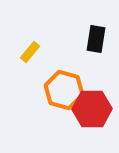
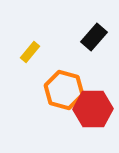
black rectangle: moved 2 px left, 2 px up; rotated 32 degrees clockwise
red hexagon: moved 1 px right
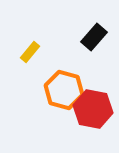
red hexagon: rotated 12 degrees clockwise
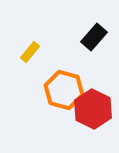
red hexagon: rotated 15 degrees clockwise
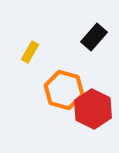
yellow rectangle: rotated 10 degrees counterclockwise
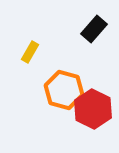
black rectangle: moved 8 px up
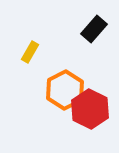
orange hexagon: moved 1 px right; rotated 18 degrees clockwise
red hexagon: moved 3 px left
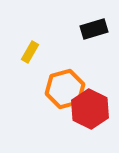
black rectangle: rotated 32 degrees clockwise
orange hexagon: moved 1 px up; rotated 12 degrees clockwise
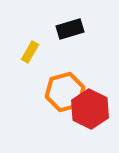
black rectangle: moved 24 px left
orange hexagon: moved 3 px down
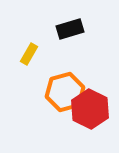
yellow rectangle: moved 1 px left, 2 px down
